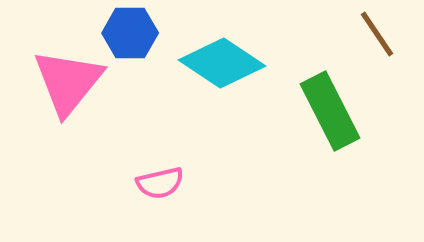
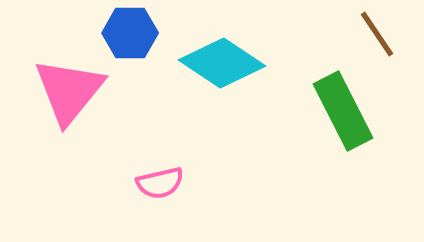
pink triangle: moved 1 px right, 9 px down
green rectangle: moved 13 px right
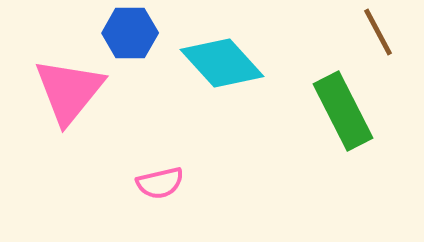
brown line: moved 1 px right, 2 px up; rotated 6 degrees clockwise
cyan diamond: rotated 14 degrees clockwise
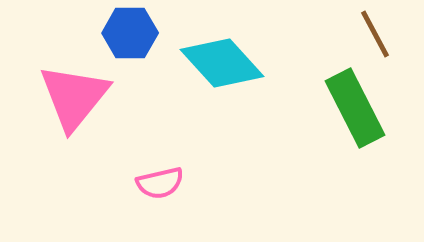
brown line: moved 3 px left, 2 px down
pink triangle: moved 5 px right, 6 px down
green rectangle: moved 12 px right, 3 px up
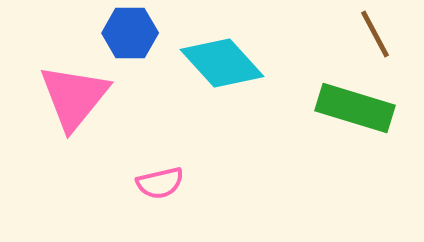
green rectangle: rotated 46 degrees counterclockwise
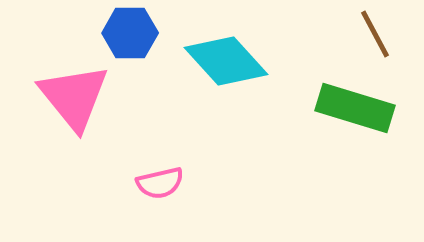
cyan diamond: moved 4 px right, 2 px up
pink triangle: rotated 18 degrees counterclockwise
